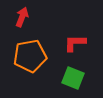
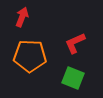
red L-shape: rotated 25 degrees counterclockwise
orange pentagon: rotated 12 degrees clockwise
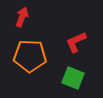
red L-shape: moved 1 px right, 1 px up
